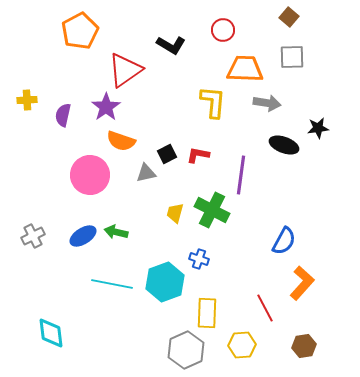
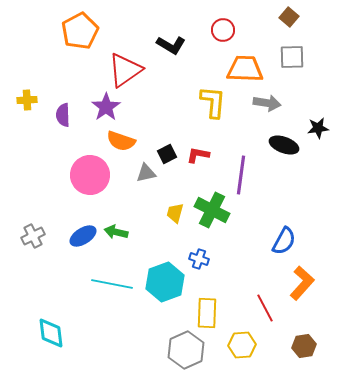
purple semicircle: rotated 15 degrees counterclockwise
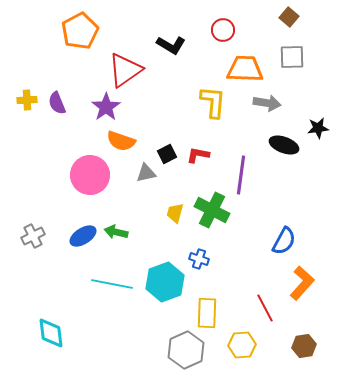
purple semicircle: moved 6 px left, 12 px up; rotated 20 degrees counterclockwise
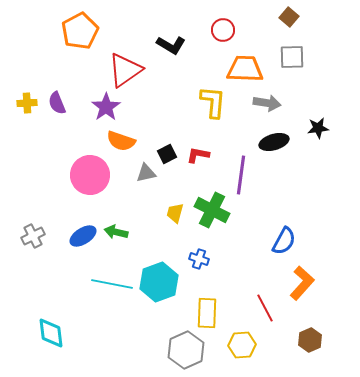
yellow cross: moved 3 px down
black ellipse: moved 10 px left, 3 px up; rotated 36 degrees counterclockwise
cyan hexagon: moved 6 px left
brown hexagon: moved 6 px right, 6 px up; rotated 15 degrees counterclockwise
